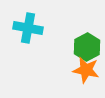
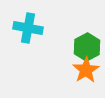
orange star: rotated 28 degrees clockwise
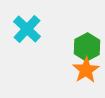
cyan cross: moved 1 px left, 1 px down; rotated 32 degrees clockwise
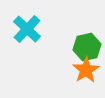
green hexagon: rotated 16 degrees clockwise
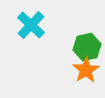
cyan cross: moved 4 px right, 4 px up
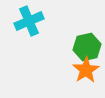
cyan cross: moved 2 px left, 4 px up; rotated 24 degrees clockwise
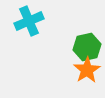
orange star: moved 1 px right
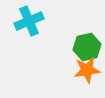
orange star: rotated 24 degrees clockwise
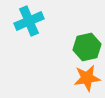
orange star: moved 8 px down
